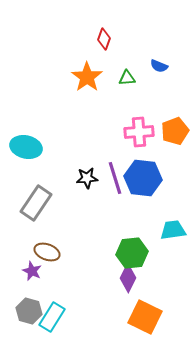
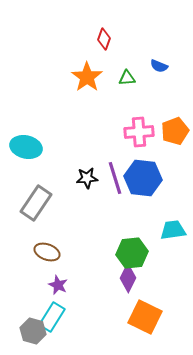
purple star: moved 26 px right, 14 px down
gray hexagon: moved 4 px right, 20 px down
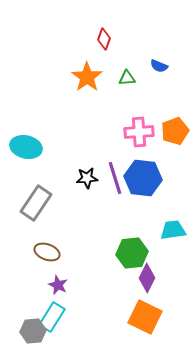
purple diamond: moved 19 px right
gray hexagon: rotated 20 degrees counterclockwise
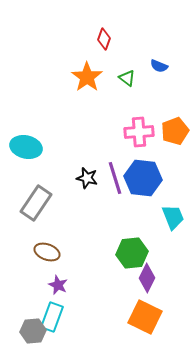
green triangle: rotated 42 degrees clockwise
black star: rotated 20 degrees clockwise
cyan trapezoid: moved 13 px up; rotated 76 degrees clockwise
cyan rectangle: rotated 12 degrees counterclockwise
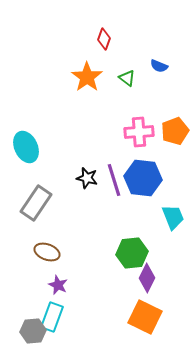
cyan ellipse: rotated 52 degrees clockwise
purple line: moved 1 px left, 2 px down
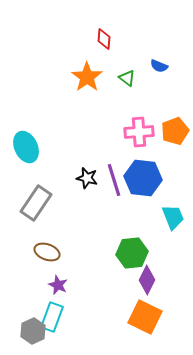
red diamond: rotated 15 degrees counterclockwise
purple diamond: moved 2 px down
gray hexagon: rotated 20 degrees counterclockwise
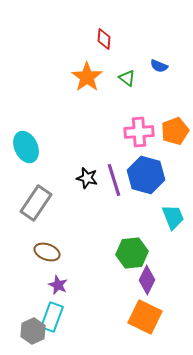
blue hexagon: moved 3 px right, 3 px up; rotated 9 degrees clockwise
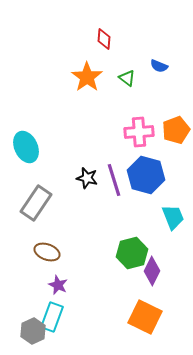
orange pentagon: moved 1 px right, 1 px up
green hexagon: rotated 8 degrees counterclockwise
purple diamond: moved 5 px right, 9 px up
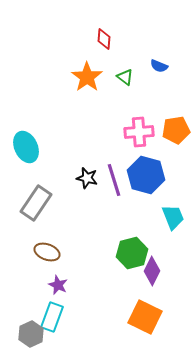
green triangle: moved 2 px left, 1 px up
orange pentagon: rotated 12 degrees clockwise
gray hexagon: moved 2 px left, 3 px down
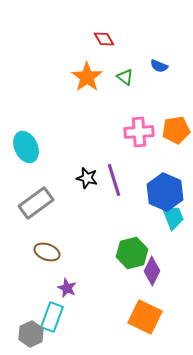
red diamond: rotated 35 degrees counterclockwise
blue hexagon: moved 19 px right, 17 px down; rotated 9 degrees clockwise
gray rectangle: rotated 20 degrees clockwise
purple star: moved 9 px right, 3 px down
